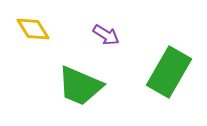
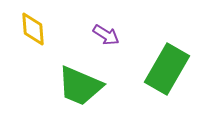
yellow diamond: rotated 28 degrees clockwise
green rectangle: moved 2 px left, 3 px up
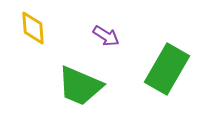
yellow diamond: moved 1 px up
purple arrow: moved 1 px down
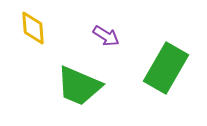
green rectangle: moved 1 px left, 1 px up
green trapezoid: moved 1 px left
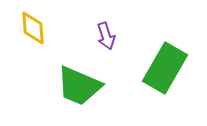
purple arrow: rotated 40 degrees clockwise
green rectangle: moved 1 px left
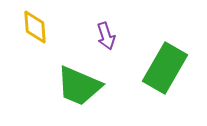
yellow diamond: moved 2 px right, 1 px up
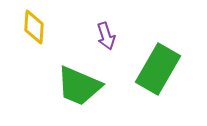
yellow diamond: moved 1 px left; rotated 8 degrees clockwise
green rectangle: moved 7 px left, 1 px down
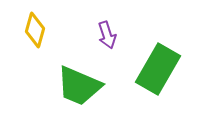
yellow diamond: moved 1 px right, 3 px down; rotated 12 degrees clockwise
purple arrow: moved 1 px right, 1 px up
